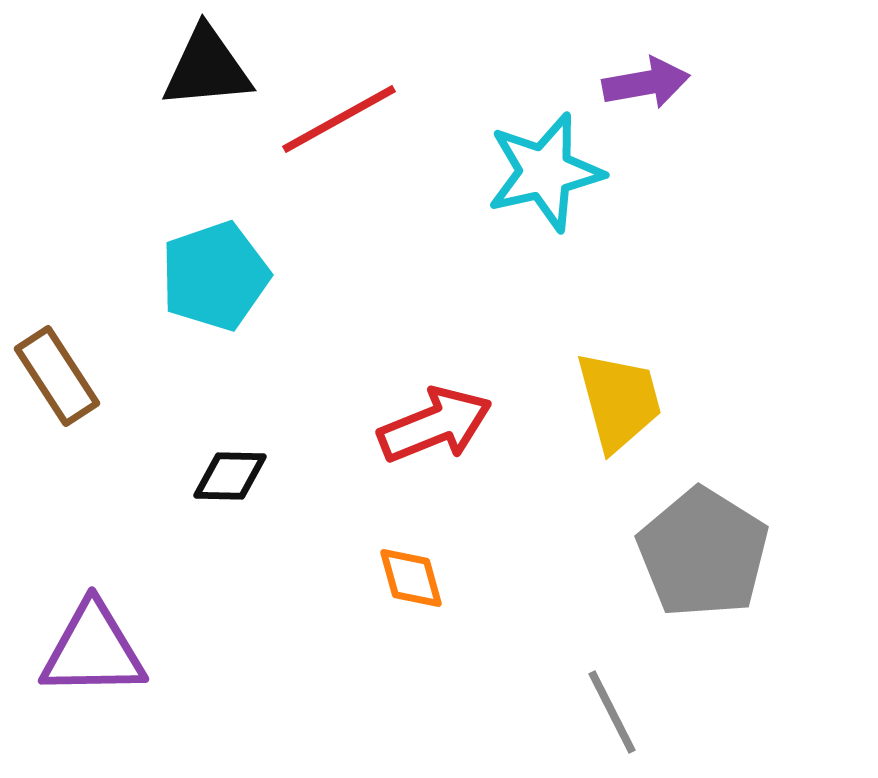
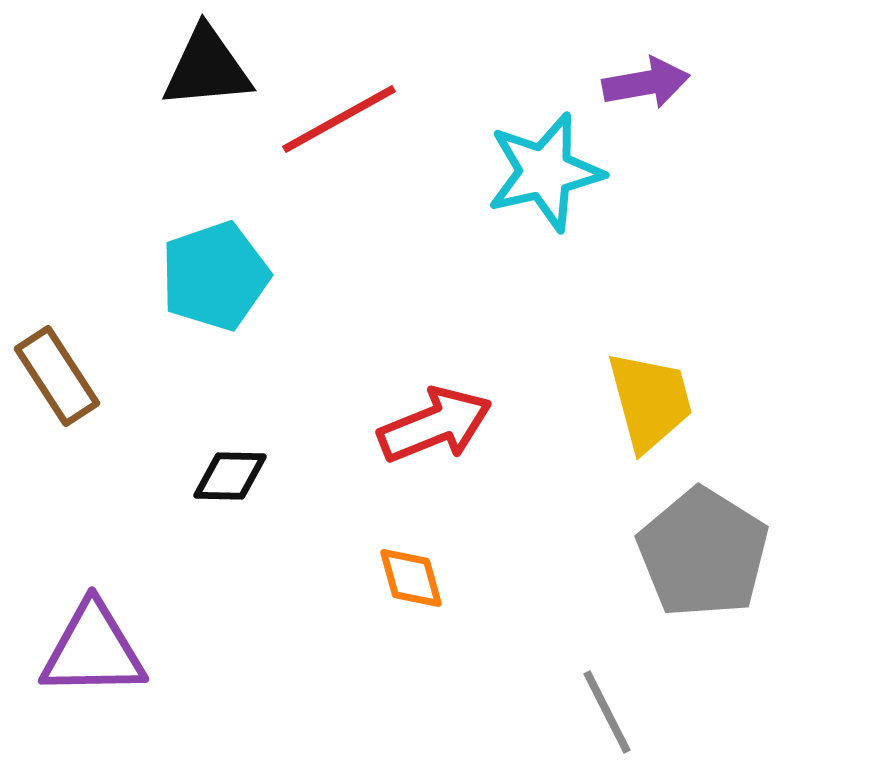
yellow trapezoid: moved 31 px right
gray line: moved 5 px left
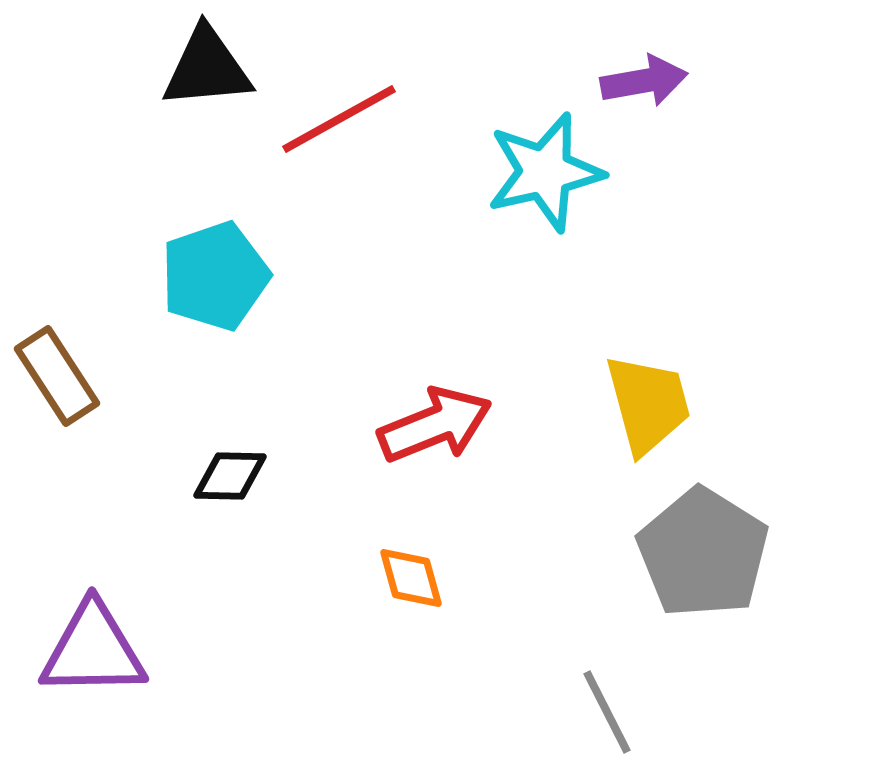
purple arrow: moved 2 px left, 2 px up
yellow trapezoid: moved 2 px left, 3 px down
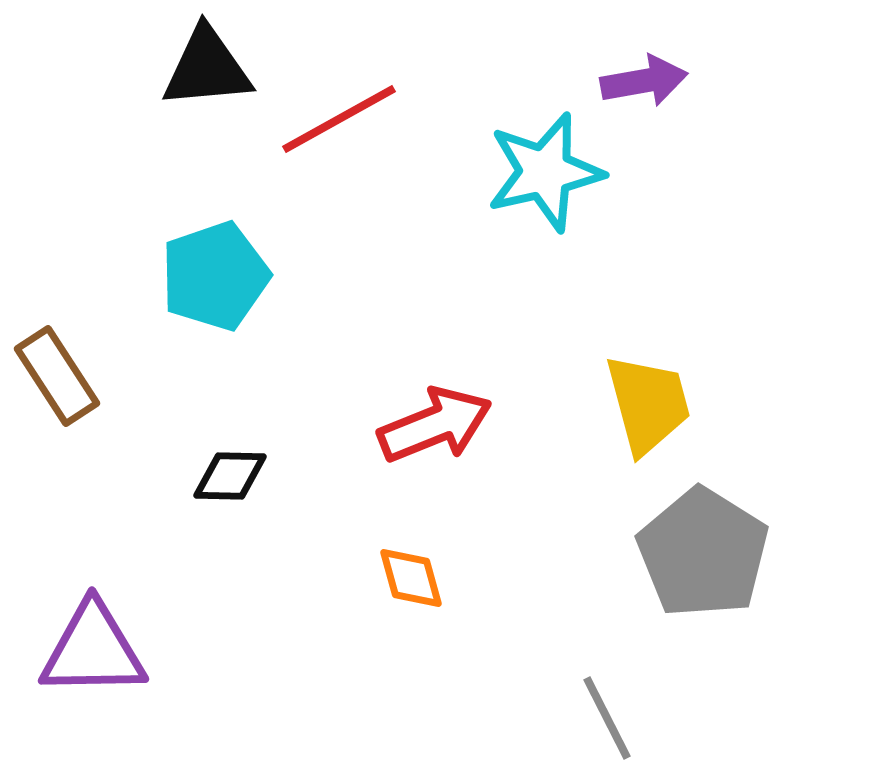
gray line: moved 6 px down
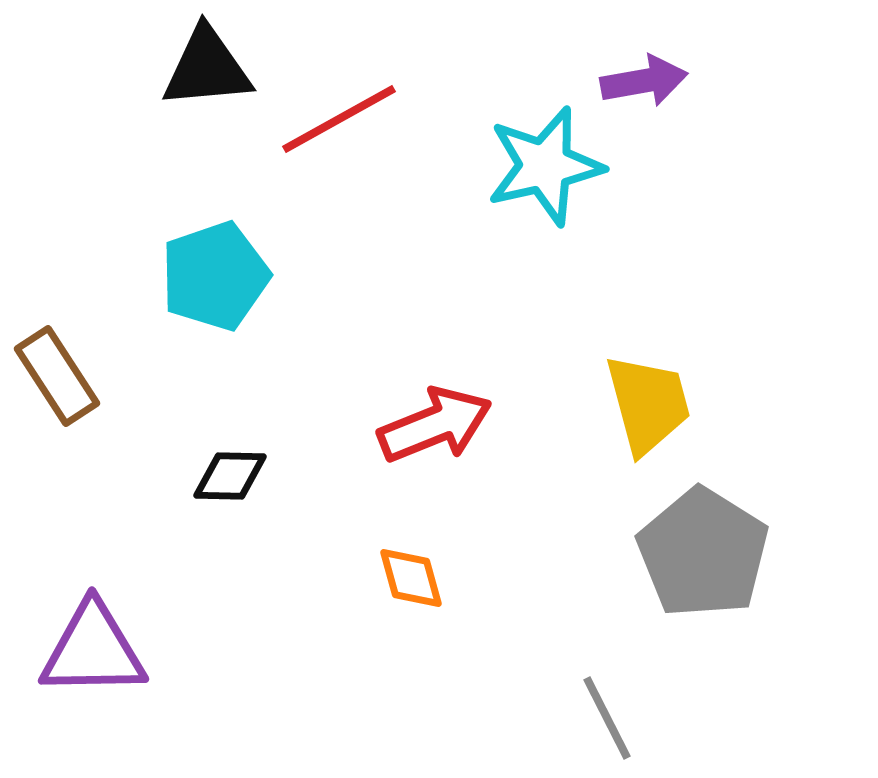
cyan star: moved 6 px up
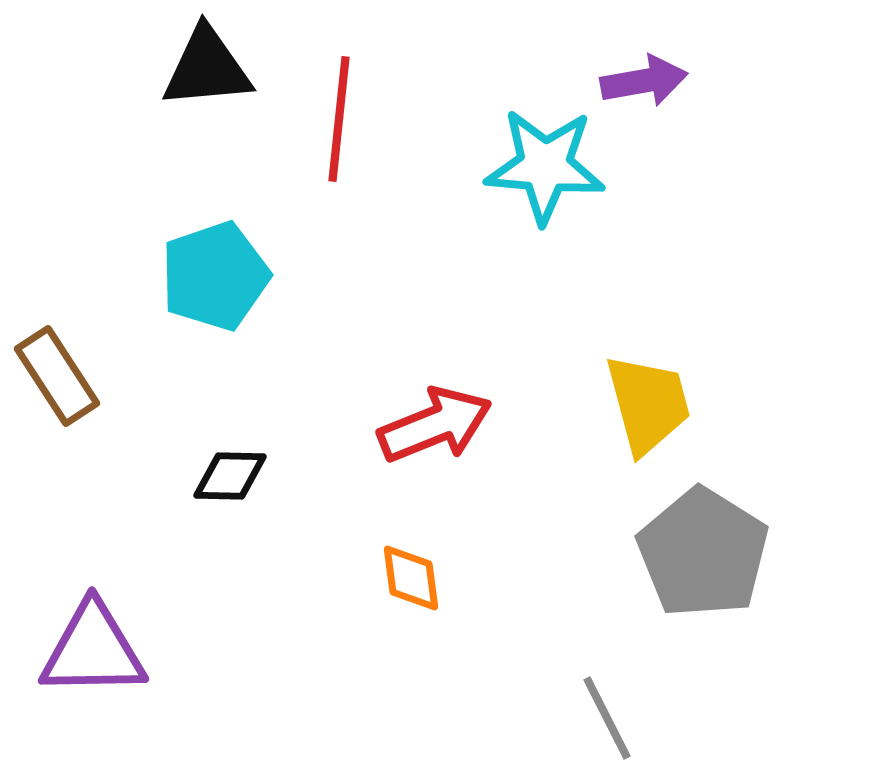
red line: rotated 55 degrees counterclockwise
cyan star: rotated 18 degrees clockwise
orange diamond: rotated 8 degrees clockwise
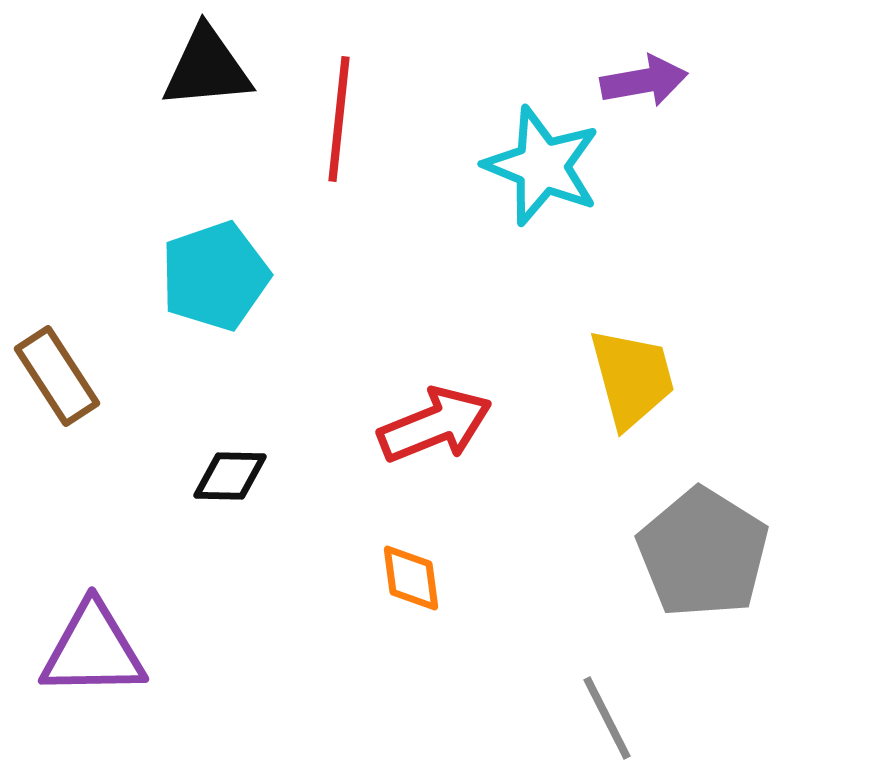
cyan star: moved 3 px left; rotated 17 degrees clockwise
yellow trapezoid: moved 16 px left, 26 px up
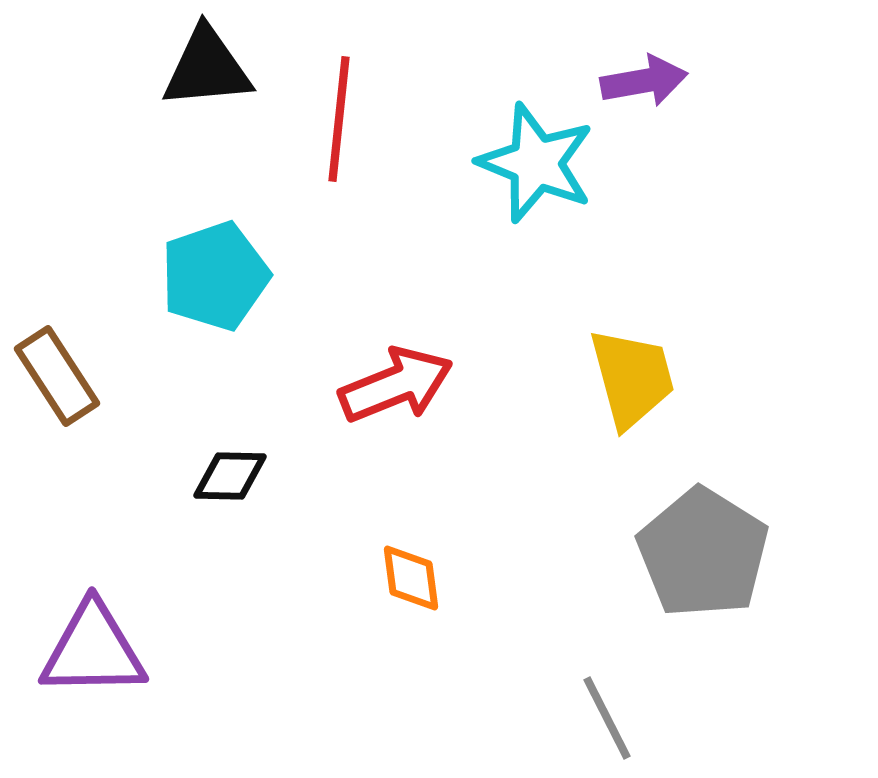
cyan star: moved 6 px left, 3 px up
red arrow: moved 39 px left, 40 px up
